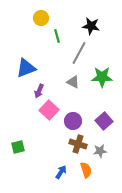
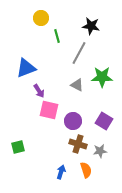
gray triangle: moved 4 px right, 3 px down
purple arrow: rotated 56 degrees counterclockwise
pink square: rotated 30 degrees counterclockwise
purple square: rotated 18 degrees counterclockwise
blue arrow: rotated 16 degrees counterclockwise
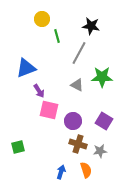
yellow circle: moved 1 px right, 1 px down
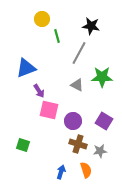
green square: moved 5 px right, 2 px up; rotated 32 degrees clockwise
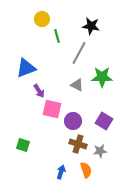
pink square: moved 3 px right, 1 px up
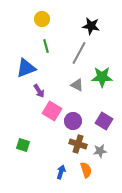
green line: moved 11 px left, 10 px down
pink square: moved 2 px down; rotated 18 degrees clockwise
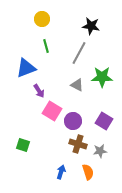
orange semicircle: moved 2 px right, 2 px down
